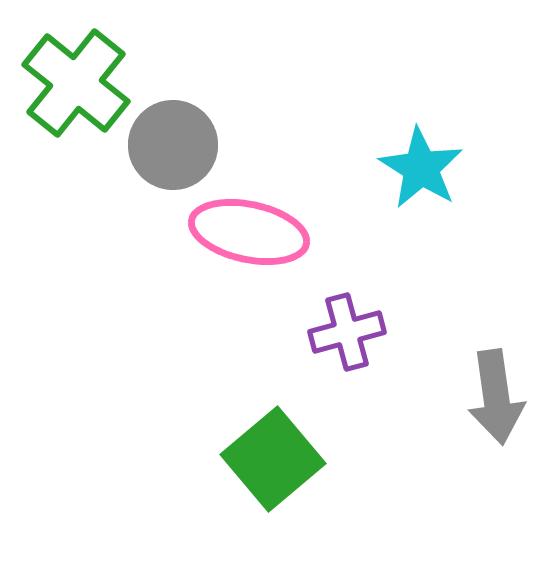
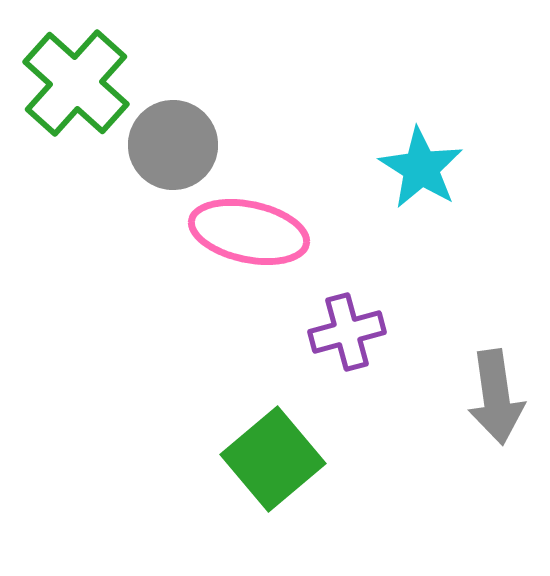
green cross: rotated 3 degrees clockwise
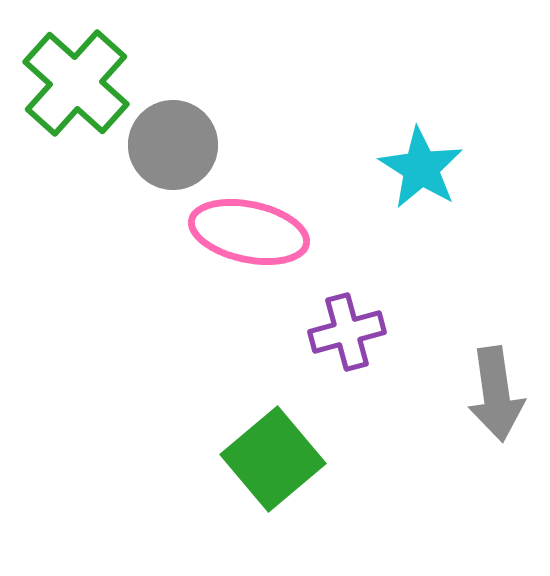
gray arrow: moved 3 px up
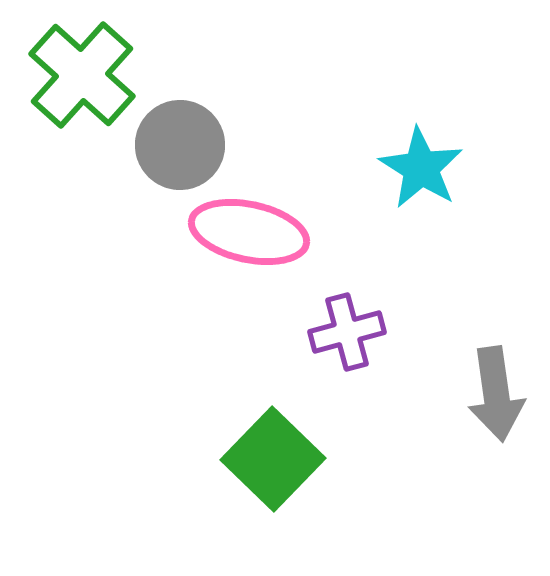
green cross: moved 6 px right, 8 px up
gray circle: moved 7 px right
green square: rotated 6 degrees counterclockwise
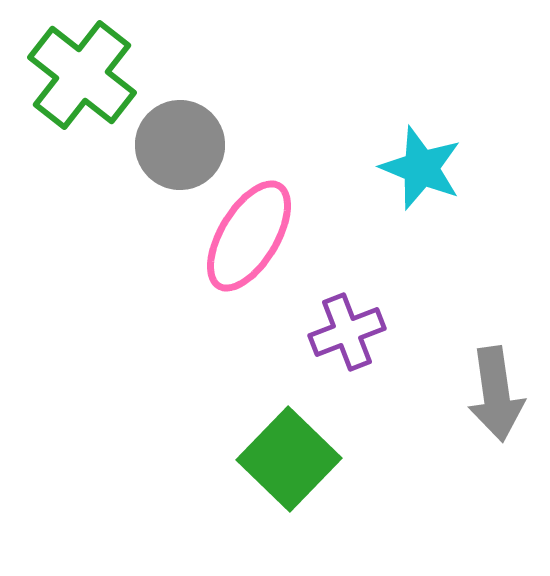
green cross: rotated 4 degrees counterclockwise
cyan star: rotated 10 degrees counterclockwise
pink ellipse: moved 4 px down; rotated 71 degrees counterclockwise
purple cross: rotated 6 degrees counterclockwise
green square: moved 16 px right
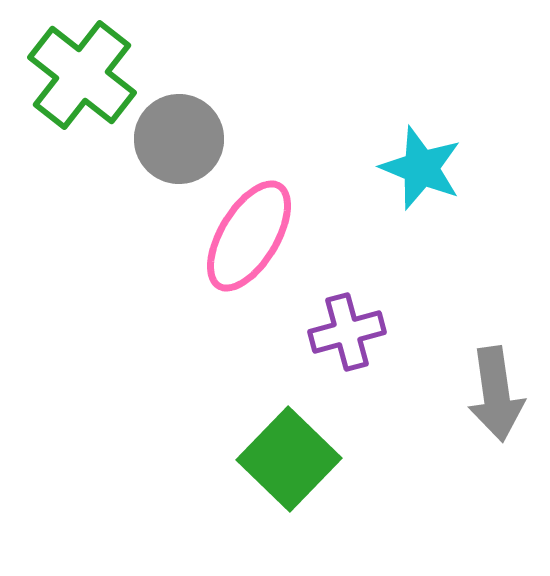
gray circle: moved 1 px left, 6 px up
purple cross: rotated 6 degrees clockwise
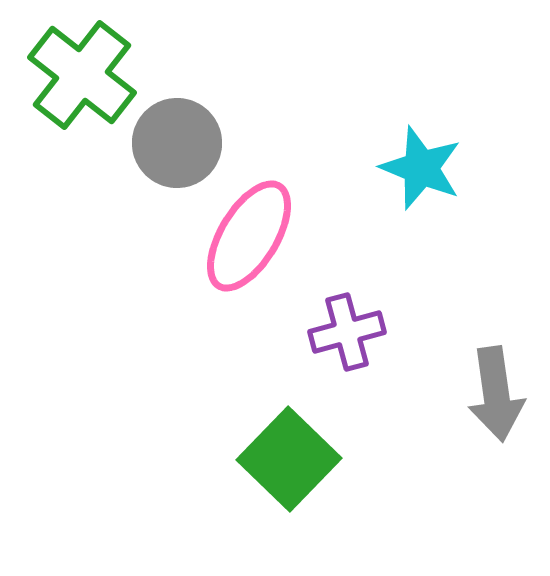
gray circle: moved 2 px left, 4 px down
